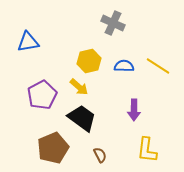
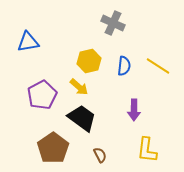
blue semicircle: rotated 96 degrees clockwise
brown pentagon: rotated 12 degrees counterclockwise
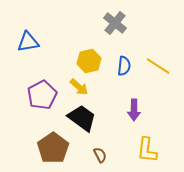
gray cross: moved 2 px right; rotated 15 degrees clockwise
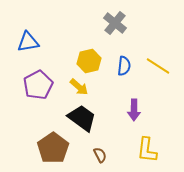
purple pentagon: moved 4 px left, 10 px up
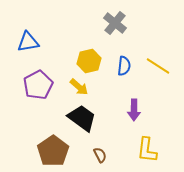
brown pentagon: moved 3 px down
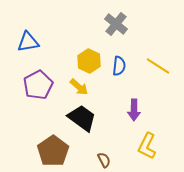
gray cross: moved 1 px right, 1 px down
yellow hexagon: rotated 20 degrees counterclockwise
blue semicircle: moved 5 px left
yellow L-shape: moved 4 px up; rotated 20 degrees clockwise
brown semicircle: moved 4 px right, 5 px down
